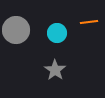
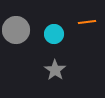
orange line: moved 2 px left
cyan circle: moved 3 px left, 1 px down
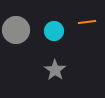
cyan circle: moved 3 px up
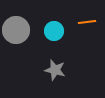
gray star: rotated 20 degrees counterclockwise
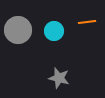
gray circle: moved 2 px right
gray star: moved 4 px right, 8 px down
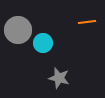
cyan circle: moved 11 px left, 12 px down
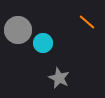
orange line: rotated 48 degrees clockwise
gray star: rotated 10 degrees clockwise
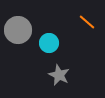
cyan circle: moved 6 px right
gray star: moved 3 px up
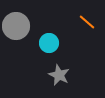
gray circle: moved 2 px left, 4 px up
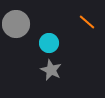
gray circle: moved 2 px up
gray star: moved 8 px left, 5 px up
